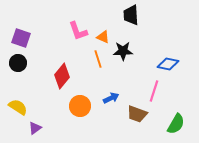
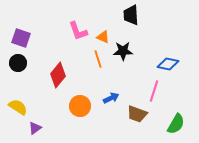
red diamond: moved 4 px left, 1 px up
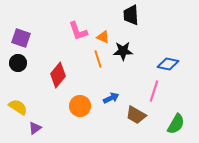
brown trapezoid: moved 1 px left, 1 px down; rotated 10 degrees clockwise
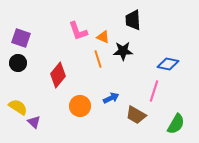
black trapezoid: moved 2 px right, 5 px down
purple triangle: moved 1 px left, 6 px up; rotated 40 degrees counterclockwise
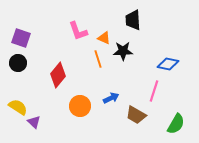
orange triangle: moved 1 px right, 1 px down
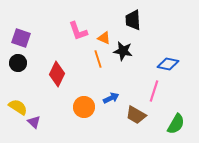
black star: rotated 12 degrees clockwise
red diamond: moved 1 px left, 1 px up; rotated 15 degrees counterclockwise
orange circle: moved 4 px right, 1 px down
